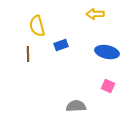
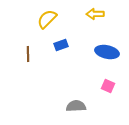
yellow semicircle: moved 10 px right, 7 px up; rotated 60 degrees clockwise
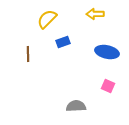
blue rectangle: moved 2 px right, 3 px up
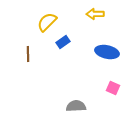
yellow semicircle: moved 3 px down
blue rectangle: rotated 16 degrees counterclockwise
pink square: moved 5 px right, 2 px down
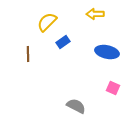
gray semicircle: rotated 30 degrees clockwise
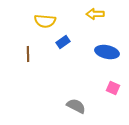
yellow semicircle: moved 2 px left, 1 px up; rotated 130 degrees counterclockwise
